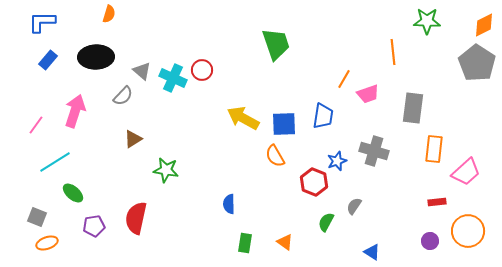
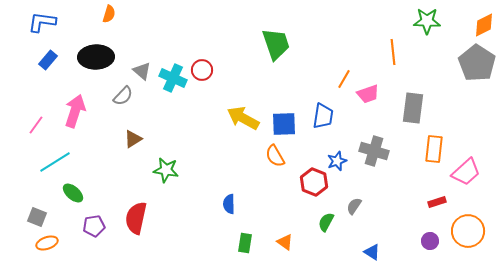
blue L-shape at (42, 22): rotated 8 degrees clockwise
red rectangle at (437, 202): rotated 12 degrees counterclockwise
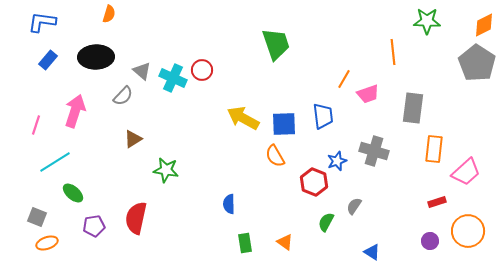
blue trapezoid at (323, 116): rotated 16 degrees counterclockwise
pink line at (36, 125): rotated 18 degrees counterclockwise
green rectangle at (245, 243): rotated 18 degrees counterclockwise
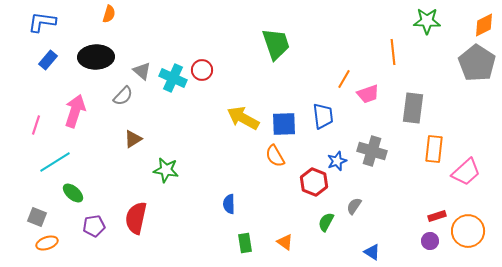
gray cross at (374, 151): moved 2 px left
red rectangle at (437, 202): moved 14 px down
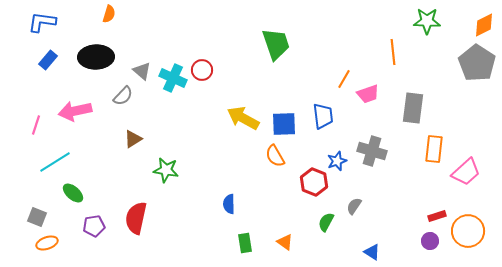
pink arrow at (75, 111): rotated 120 degrees counterclockwise
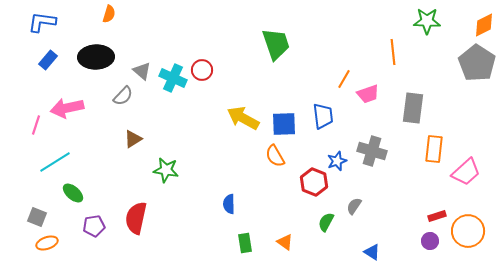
pink arrow at (75, 111): moved 8 px left, 3 px up
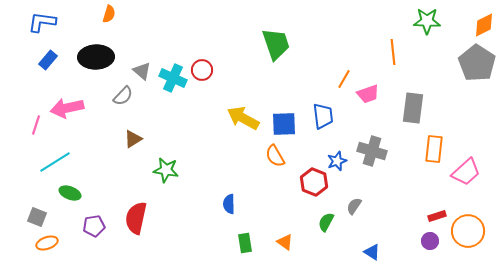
green ellipse at (73, 193): moved 3 px left; rotated 20 degrees counterclockwise
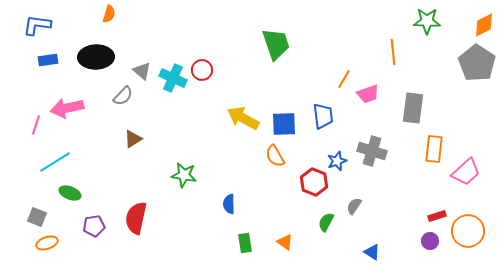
blue L-shape at (42, 22): moved 5 px left, 3 px down
blue rectangle at (48, 60): rotated 42 degrees clockwise
green star at (166, 170): moved 18 px right, 5 px down
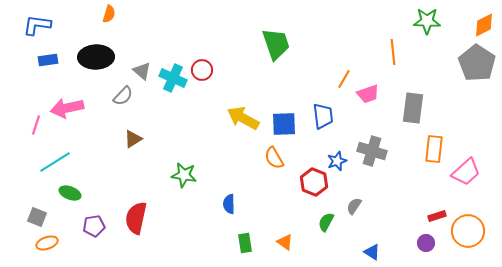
orange semicircle at (275, 156): moved 1 px left, 2 px down
purple circle at (430, 241): moved 4 px left, 2 px down
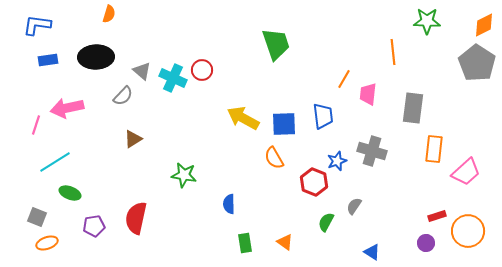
pink trapezoid at (368, 94): rotated 115 degrees clockwise
